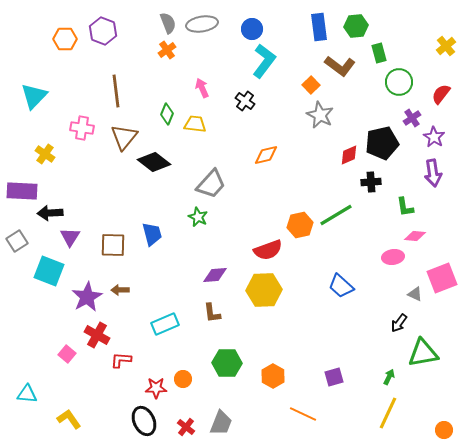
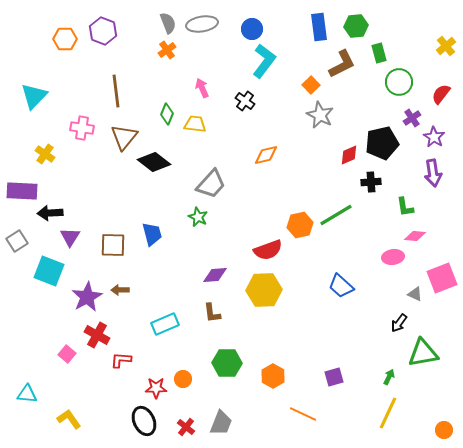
brown L-shape at (340, 66): moved 2 px right, 2 px up; rotated 64 degrees counterclockwise
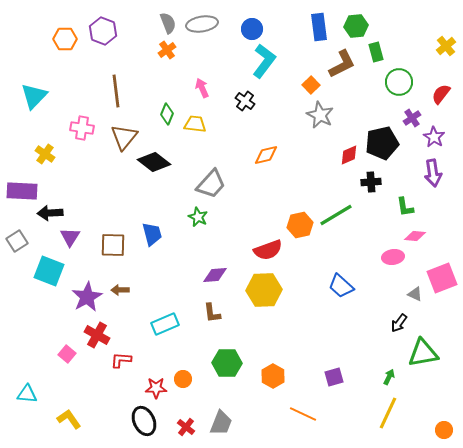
green rectangle at (379, 53): moved 3 px left, 1 px up
